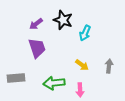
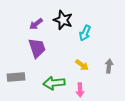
gray rectangle: moved 1 px up
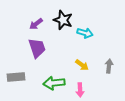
cyan arrow: rotated 98 degrees counterclockwise
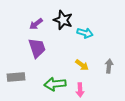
green arrow: moved 1 px right, 1 px down
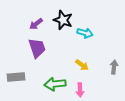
gray arrow: moved 5 px right, 1 px down
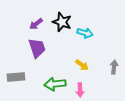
black star: moved 1 px left, 2 px down
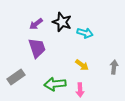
gray rectangle: rotated 30 degrees counterclockwise
